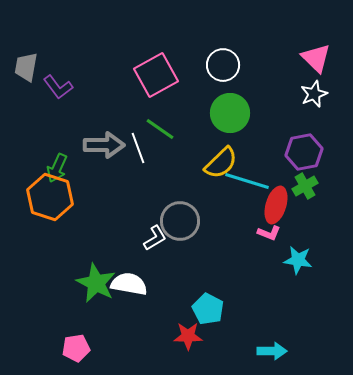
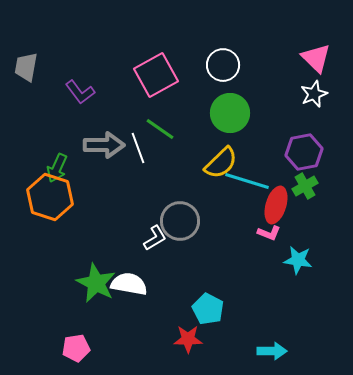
purple L-shape: moved 22 px right, 5 px down
red star: moved 3 px down
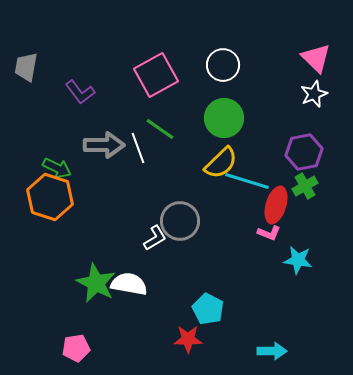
green circle: moved 6 px left, 5 px down
green arrow: rotated 88 degrees counterclockwise
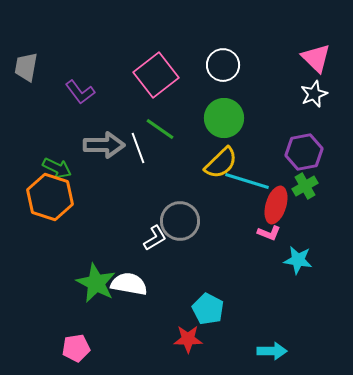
pink square: rotated 9 degrees counterclockwise
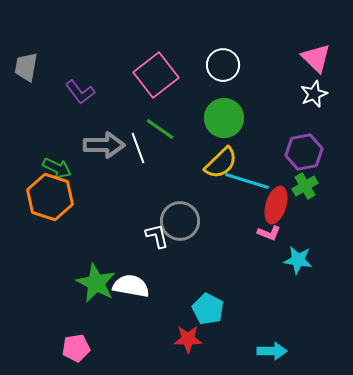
white L-shape: moved 2 px right, 2 px up; rotated 72 degrees counterclockwise
white semicircle: moved 2 px right, 2 px down
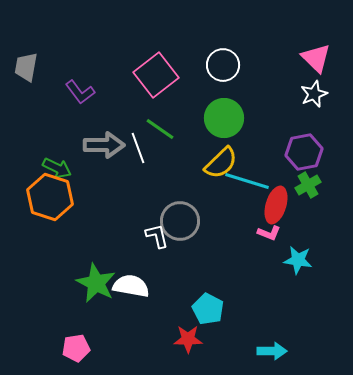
green cross: moved 3 px right, 1 px up
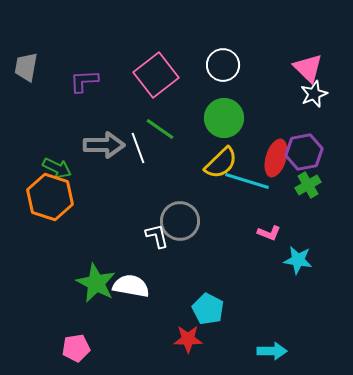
pink triangle: moved 8 px left, 10 px down
purple L-shape: moved 4 px right, 11 px up; rotated 124 degrees clockwise
red ellipse: moved 47 px up
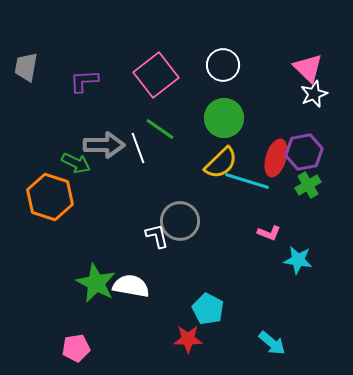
green arrow: moved 19 px right, 5 px up
cyan arrow: moved 8 px up; rotated 40 degrees clockwise
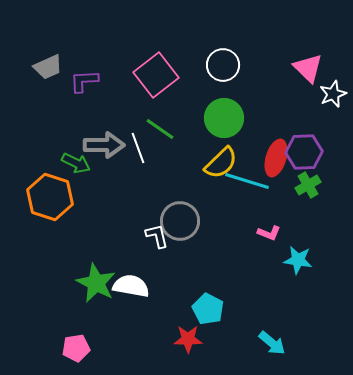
gray trapezoid: moved 22 px right; rotated 124 degrees counterclockwise
white star: moved 19 px right
purple hexagon: rotated 9 degrees clockwise
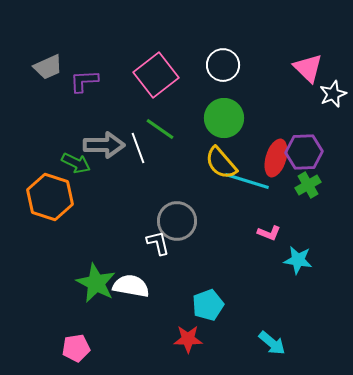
yellow semicircle: rotated 93 degrees clockwise
gray circle: moved 3 px left
white L-shape: moved 1 px right, 7 px down
cyan pentagon: moved 4 px up; rotated 24 degrees clockwise
